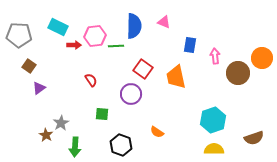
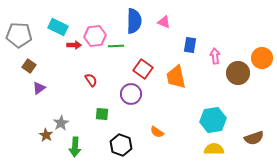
blue semicircle: moved 5 px up
cyan hexagon: rotated 10 degrees clockwise
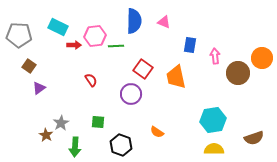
green square: moved 4 px left, 8 px down
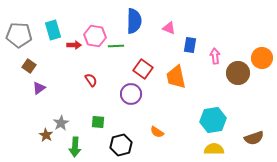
pink triangle: moved 5 px right, 6 px down
cyan rectangle: moved 5 px left, 3 px down; rotated 48 degrees clockwise
pink hexagon: rotated 15 degrees clockwise
black hexagon: rotated 25 degrees clockwise
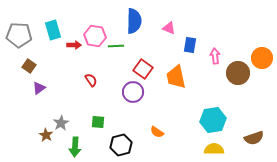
purple circle: moved 2 px right, 2 px up
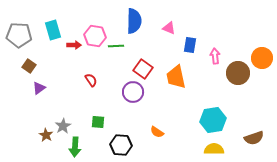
gray star: moved 2 px right, 3 px down
black hexagon: rotated 20 degrees clockwise
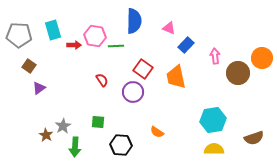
blue rectangle: moved 4 px left; rotated 35 degrees clockwise
red semicircle: moved 11 px right
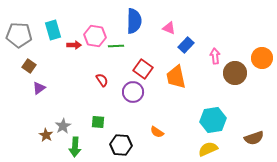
brown circle: moved 3 px left
yellow semicircle: moved 6 px left; rotated 24 degrees counterclockwise
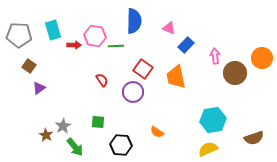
green arrow: rotated 42 degrees counterclockwise
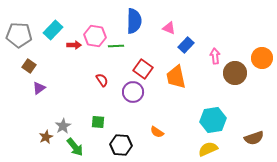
cyan rectangle: rotated 60 degrees clockwise
brown star: moved 2 px down; rotated 16 degrees clockwise
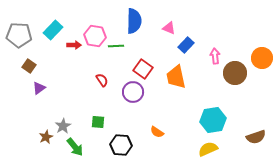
brown semicircle: moved 2 px right, 1 px up
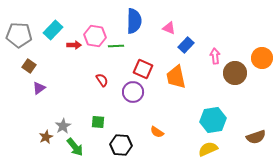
red square: rotated 12 degrees counterclockwise
